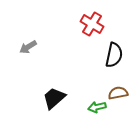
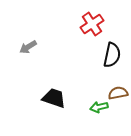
red cross: rotated 25 degrees clockwise
black semicircle: moved 2 px left
black trapezoid: rotated 60 degrees clockwise
green arrow: moved 2 px right
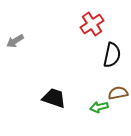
gray arrow: moved 13 px left, 6 px up
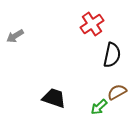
gray arrow: moved 5 px up
brown semicircle: moved 1 px left, 1 px up; rotated 18 degrees counterclockwise
green arrow: rotated 30 degrees counterclockwise
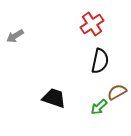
black semicircle: moved 12 px left, 6 px down
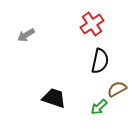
gray arrow: moved 11 px right, 1 px up
brown semicircle: moved 3 px up
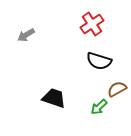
black semicircle: moved 1 px left; rotated 95 degrees clockwise
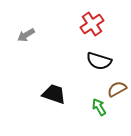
black trapezoid: moved 4 px up
green arrow: rotated 102 degrees clockwise
